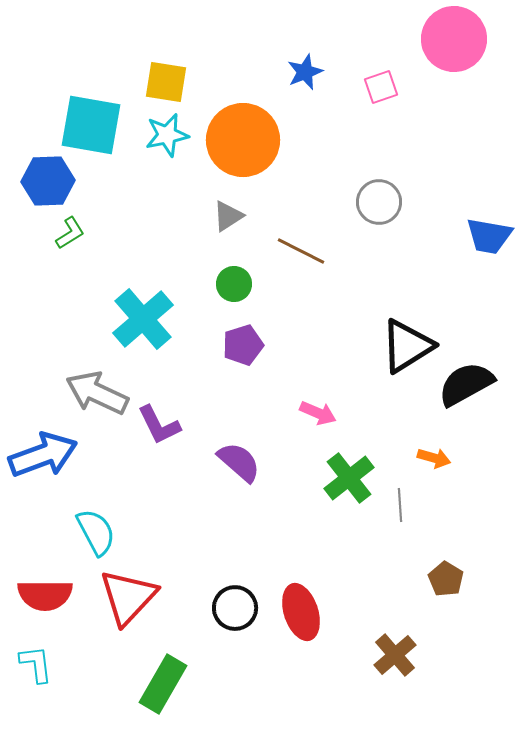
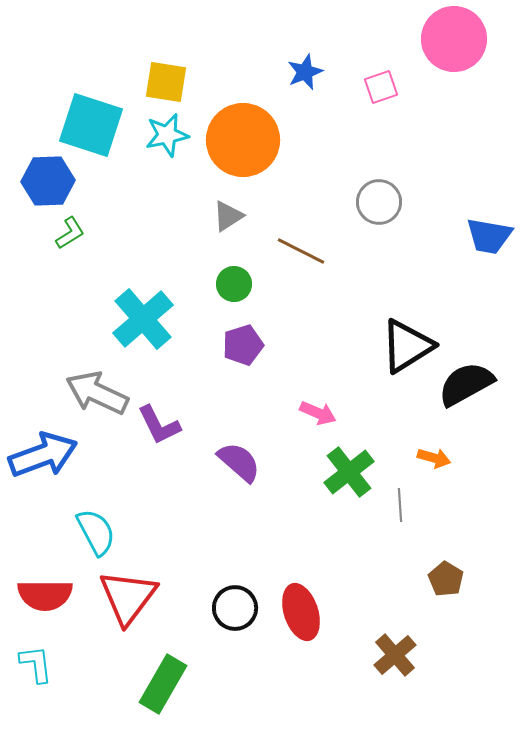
cyan square: rotated 8 degrees clockwise
green cross: moved 6 px up
red triangle: rotated 6 degrees counterclockwise
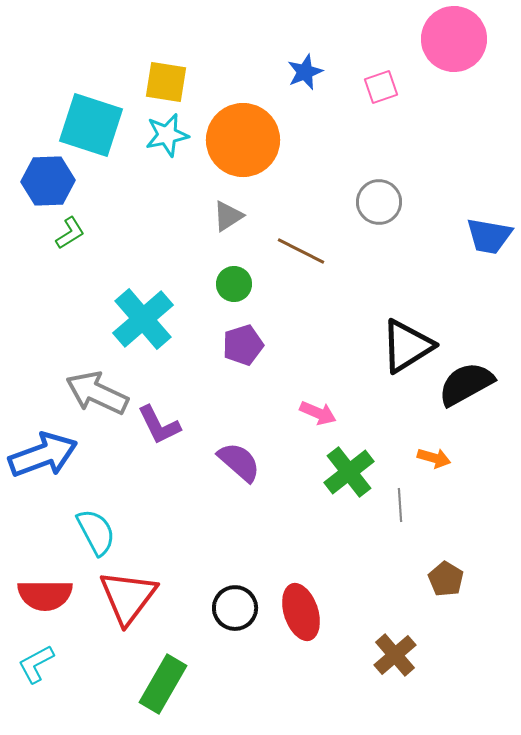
cyan L-shape: rotated 111 degrees counterclockwise
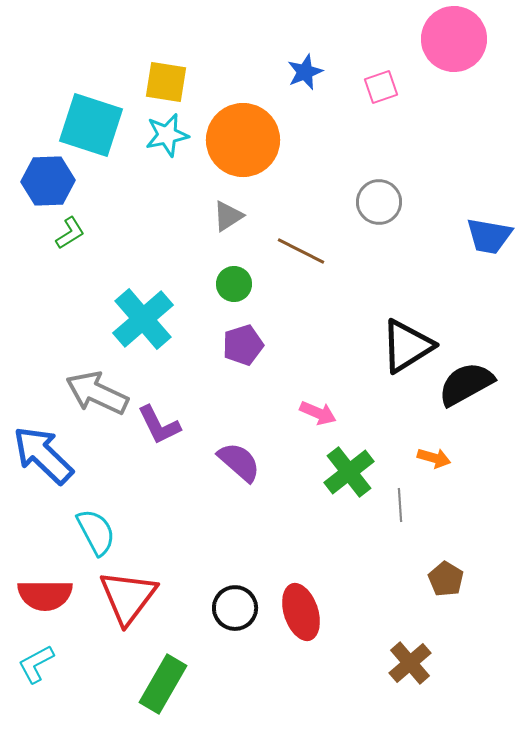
blue arrow: rotated 116 degrees counterclockwise
brown cross: moved 15 px right, 8 px down
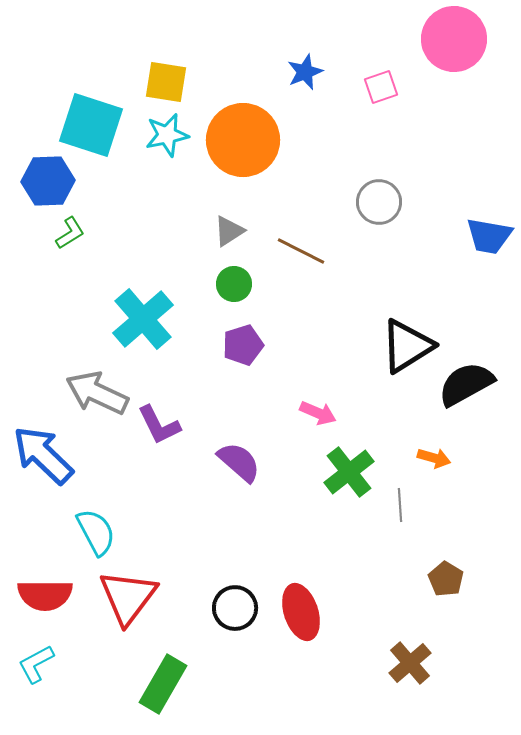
gray triangle: moved 1 px right, 15 px down
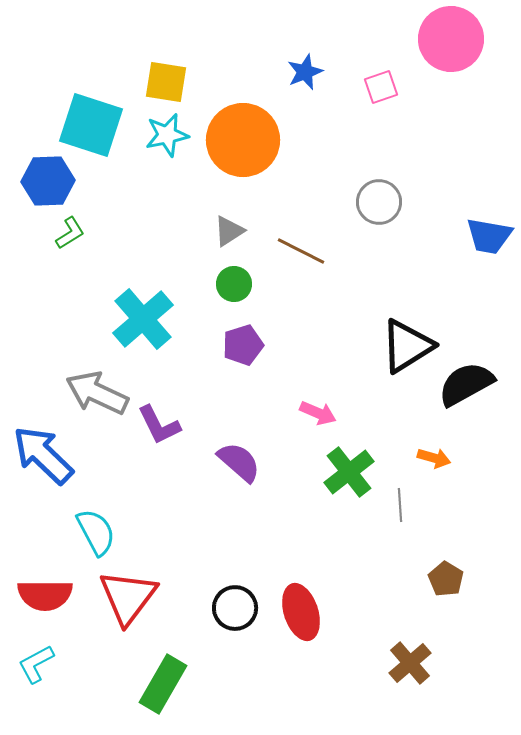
pink circle: moved 3 px left
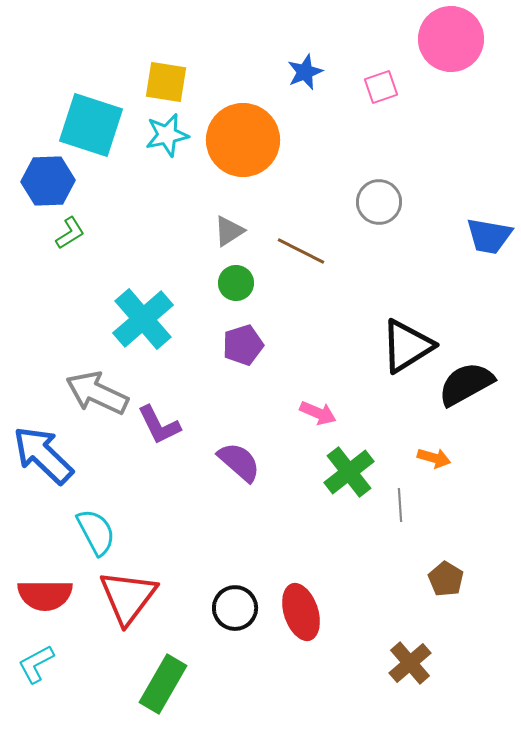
green circle: moved 2 px right, 1 px up
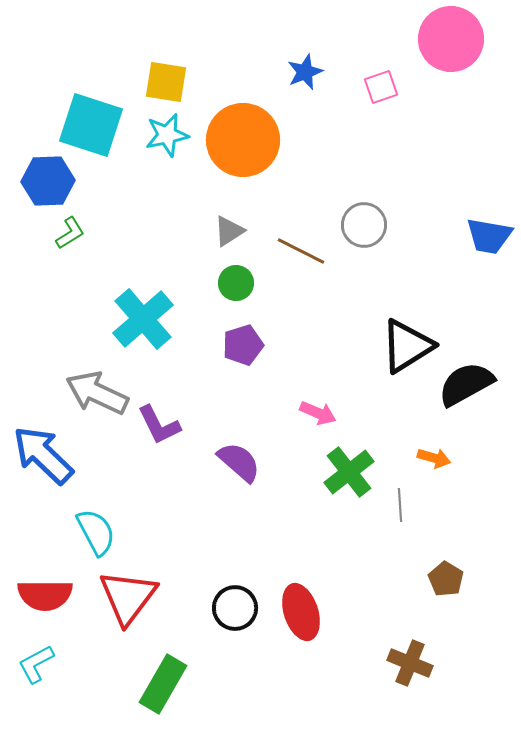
gray circle: moved 15 px left, 23 px down
brown cross: rotated 27 degrees counterclockwise
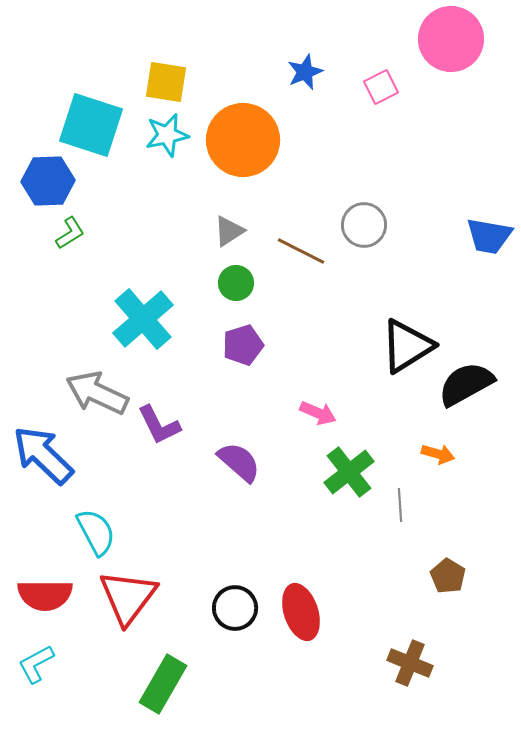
pink square: rotated 8 degrees counterclockwise
orange arrow: moved 4 px right, 4 px up
brown pentagon: moved 2 px right, 3 px up
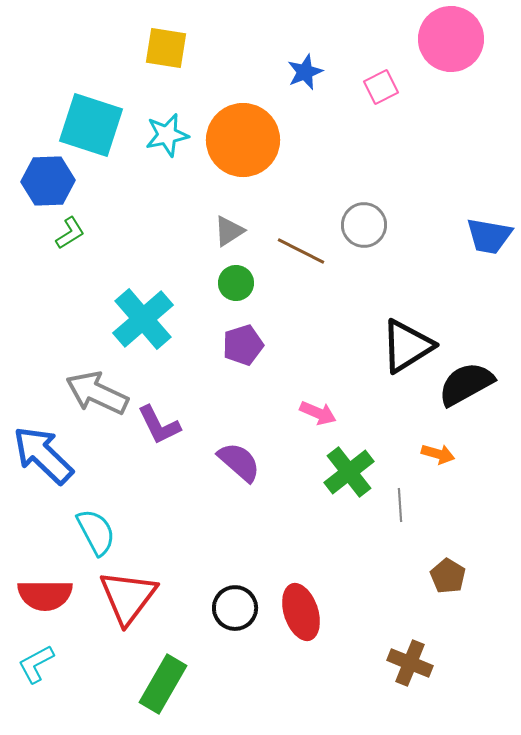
yellow square: moved 34 px up
